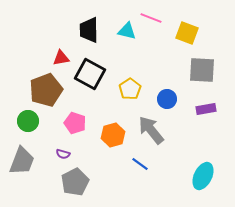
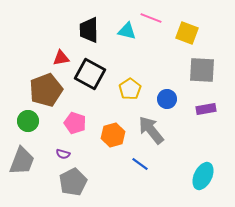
gray pentagon: moved 2 px left
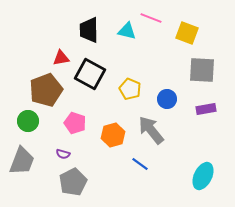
yellow pentagon: rotated 15 degrees counterclockwise
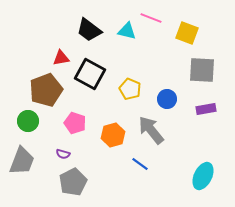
black trapezoid: rotated 52 degrees counterclockwise
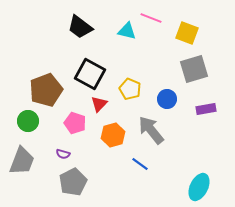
black trapezoid: moved 9 px left, 3 px up
red triangle: moved 38 px right, 46 px down; rotated 36 degrees counterclockwise
gray square: moved 8 px left, 1 px up; rotated 20 degrees counterclockwise
cyan ellipse: moved 4 px left, 11 px down
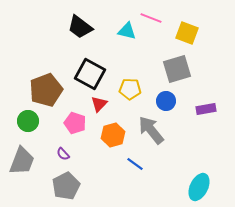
gray square: moved 17 px left
yellow pentagon: rotated 20 degrees counterclockwise
blue circle: moved 1 px left, 2 px down
purple semicircle: rotated 32 degrees clockwise
blue line: moved 5 px left
gray pentagon: moved 7 px left, 4 px down
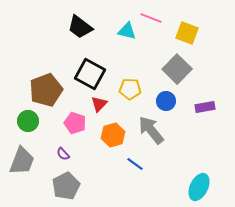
gray square: rotated 28 degrees counterclockwise
purple rectangle: moved 1 px left, 2 px up
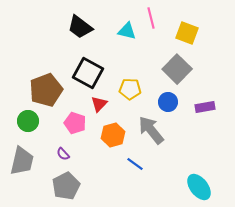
pink line: rotated 55 degrees clockwise
black square: moved 2 px left, 1 px up
blue circle: moved 2 px right, 1 px down
gray trapezoid: rotated 8 degrees counterclockwise
cyan ellipse: rotated 64 degrees counterclockwise
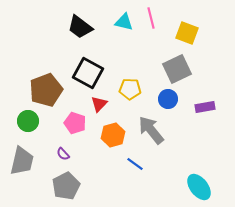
cyan triangle: moved 3 px left, 9 px up
gray square: rotated 20 degrees clockwise
blue circle: moved 3 px up
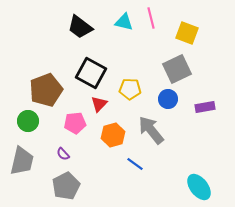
black square: moved 3 px right
pink pentagon: rotated 25 degrees counterclockwise
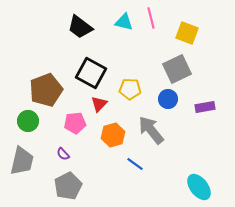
gray pentagon: moved 2 px right
